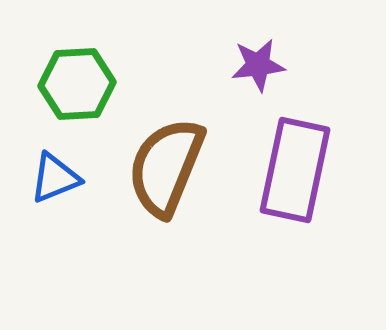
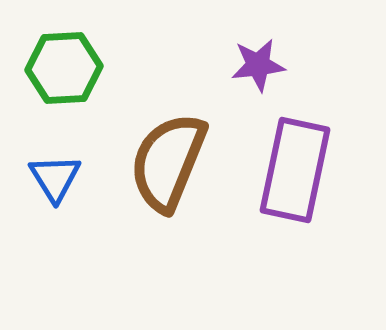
green hexagon: moved 13 px left, 16 px up
brown semicircle: moved 2 px right, 5 px up
blue triangle: rotated 40 degrees counterclockwise
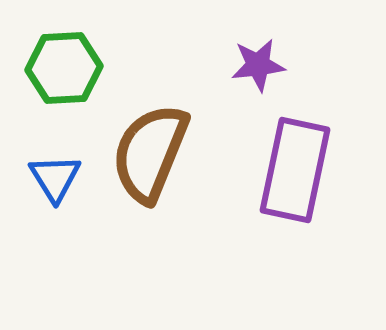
brown semicircle: moved 18 px left, 9 px up
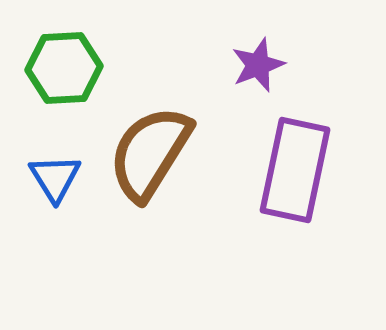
purple star: rotated 14 degrees counterclockwise
brown semicircle: rotated 10 degrees clockwise
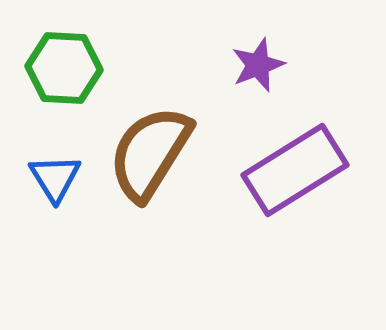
green hexagon: rotated 6 degrees clockwise
purple rectangle: rotated 46 degrees clockwise
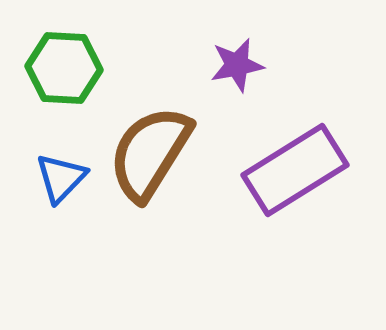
purple star: moved 21 px left; rotated 10 degrees clockwise
blue triangle: moved 6 px right; rotated 16 degrees clockwise
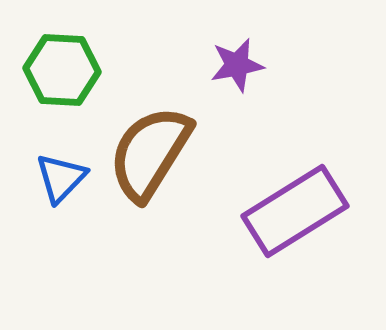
green hexagon: moved 2 px left, 2 px down
purple rectangle: moved 41 px down
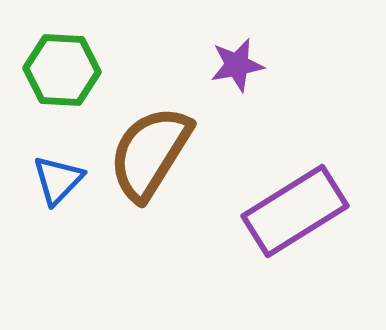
blue triangle: moved 3 px left, 2 px down
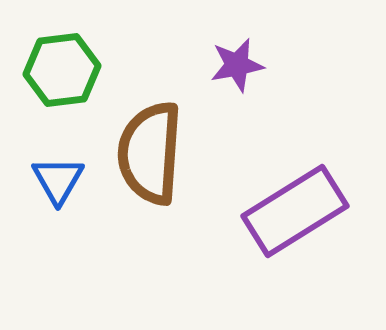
green hexagon: rotated 10 degrees counterclockwise
brown semicircle: rotated 28 degrees counterclockwise
blue triangle: rotated 14 degrees counterclockwise
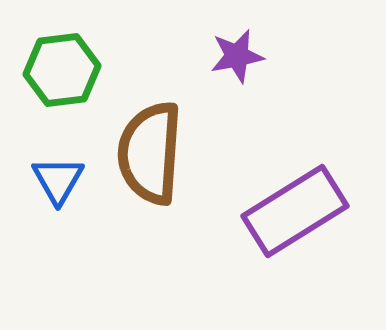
purple star: moved 9 px up
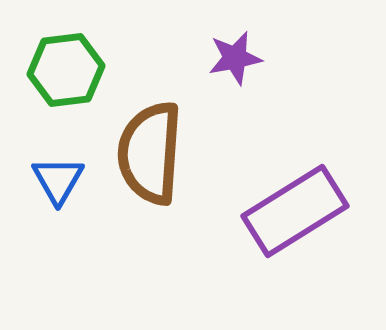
purple star: moved 2 px left, 2 px down
green hexagon: moved 4 px right
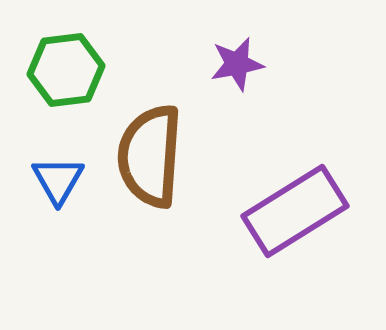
purple star: moved 2 px right, 6 px down
brown semicircle: moved 3 px down
